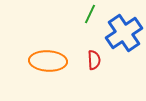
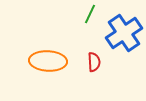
red semicircle: moved 2 px down
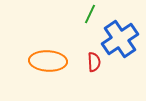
blue cross: moved 4 px left, 6 px down
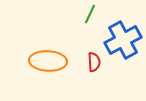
blue cross: moved 3 px right, 1 px down; rotated 6 degrees clockwise
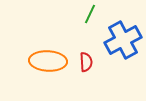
red semicircle: moved 8 px left
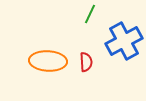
blue cross: moved 1 px right, 1 px down
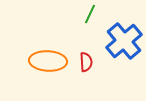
blue cross: rotated 12 degrees counterclockwise
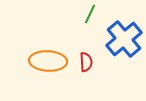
blue cross: moved 2 px up
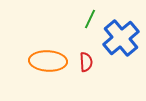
green line: moved 5 px down
blue cross: moved 3 px left, 1 px up
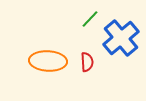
green line: rotated 18 degrees clockwise
red semicircle: moved 1 px right
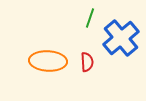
green line: moved 1 px up; rotated 24 degrees counterclockwise
